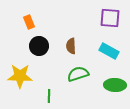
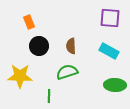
green semicircle: moved 11 px left, 2 px up
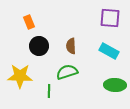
green line: moved 5 px up
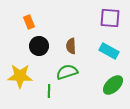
green ellipse: moved 2 px left; rotated 45 degrees counterclockwise
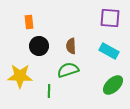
orange rectangle: rotated 16 degrees clockwise
green semicircle: moved 1 px right, 2 px up
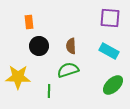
yellow star: moved 2 px left, 1 px down
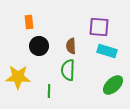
purple square: moved 11 px left, 9 px down
cyan rectangle: moved 2 px left; rotated 12 degrees counterclockwise
green semicircle: rotated 70 degrees counterclockwise
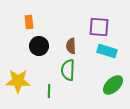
yellow star: moved 4 px down
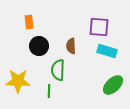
green semicircle: moved 10 px left
